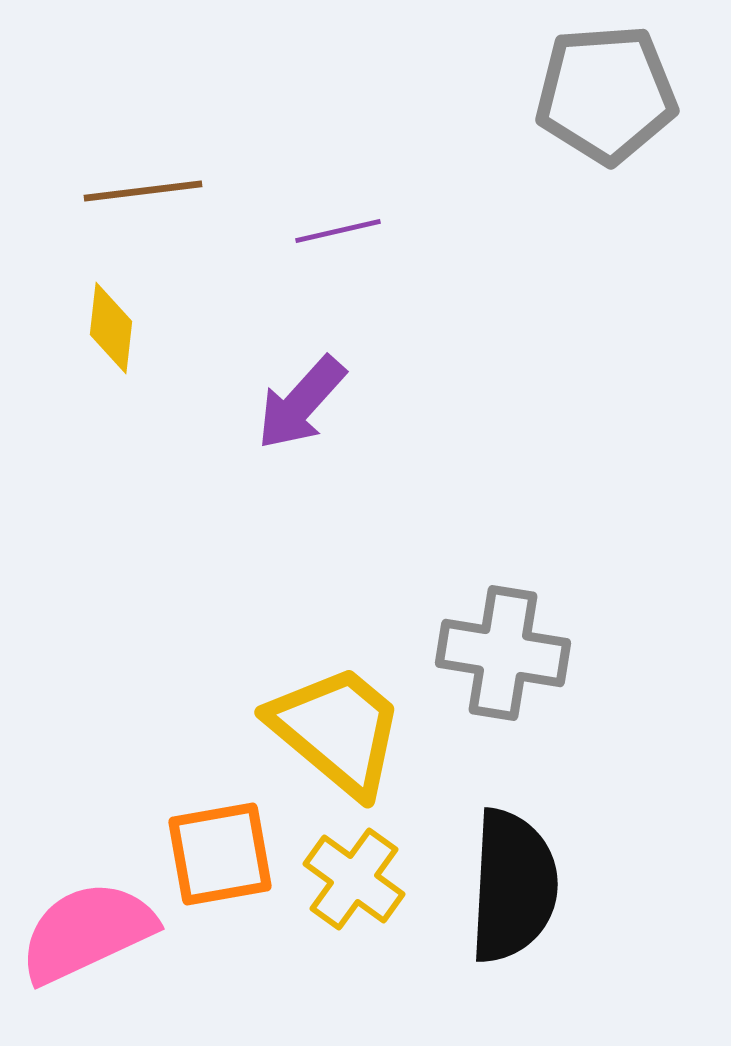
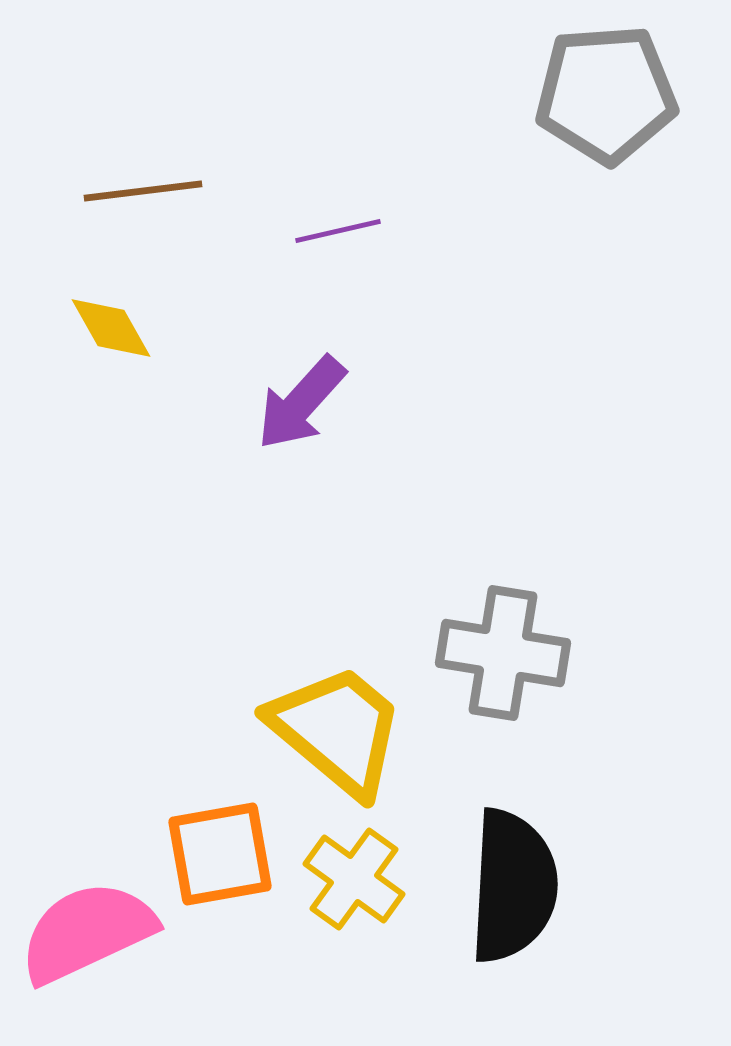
yellow diamond: rotated 36 degrees counterclockwise
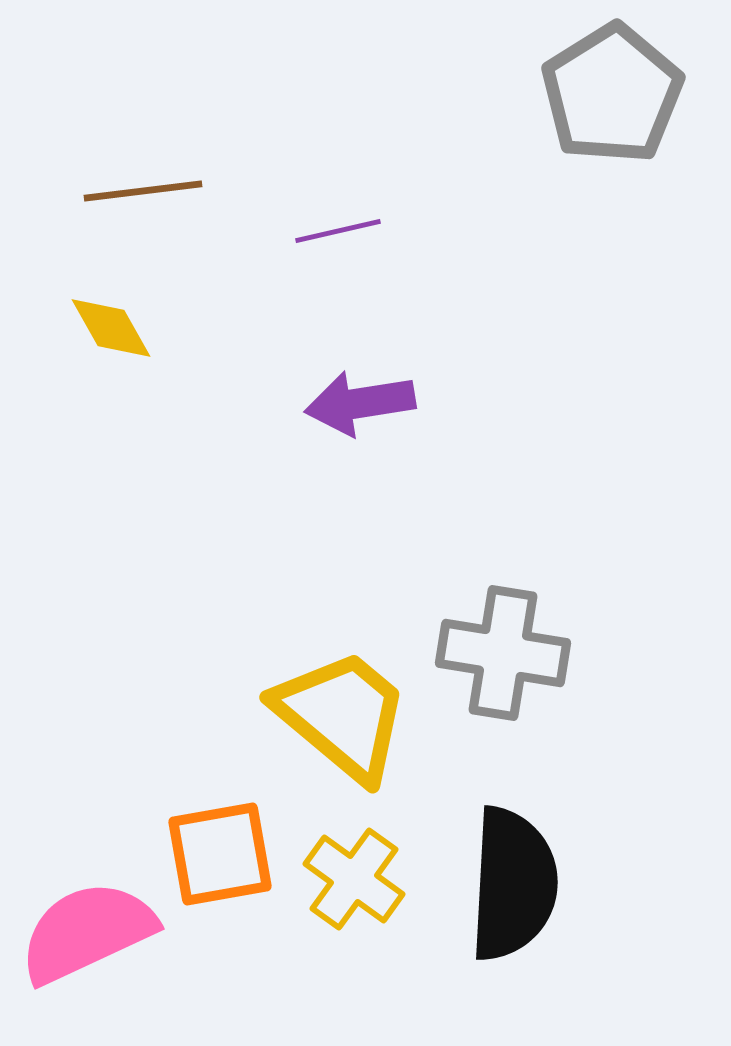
gray pentagon: moved 6 px right; rotated 28 degrees counterclockwise
purple arrow: moved 59 px right; rotated 39 degrees clockwise
yellow trapezoid: moved 5 px right, 15 px up
black semicircle: moved 2 px up
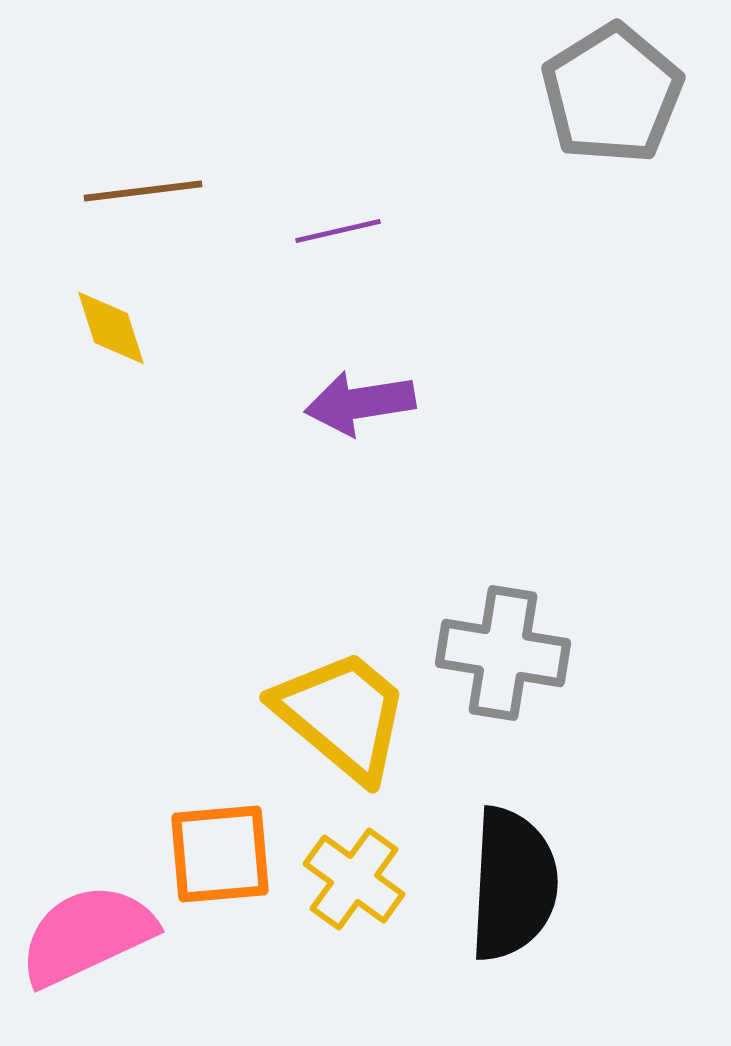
yellow diamond: rotated 12 degrees clockwise
orange square: rotated 5 degrees clockwise
pink semicircle: moved 3 px down
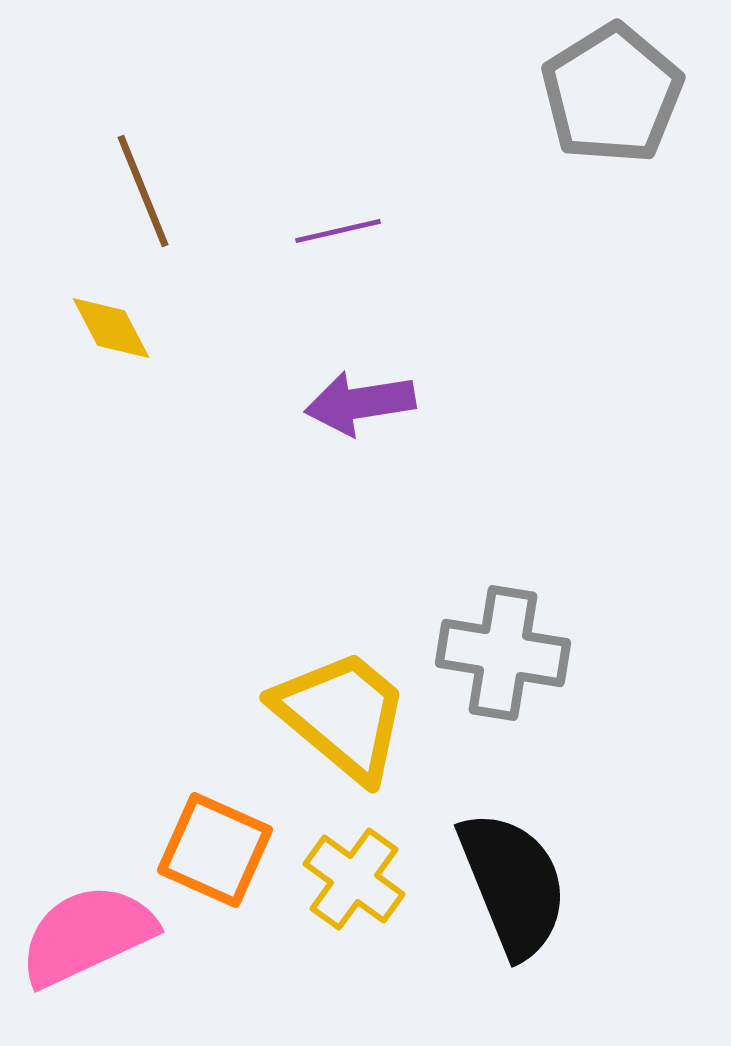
brown line: rotated 75 degrees clockwise
yellow diamond: rotated 10 degrees counterclockwise
orange square: moved 5 px left, 4 px up; rotated 29 degrees clockwise
black semicircle: rotated 25 degrees counterclockwise
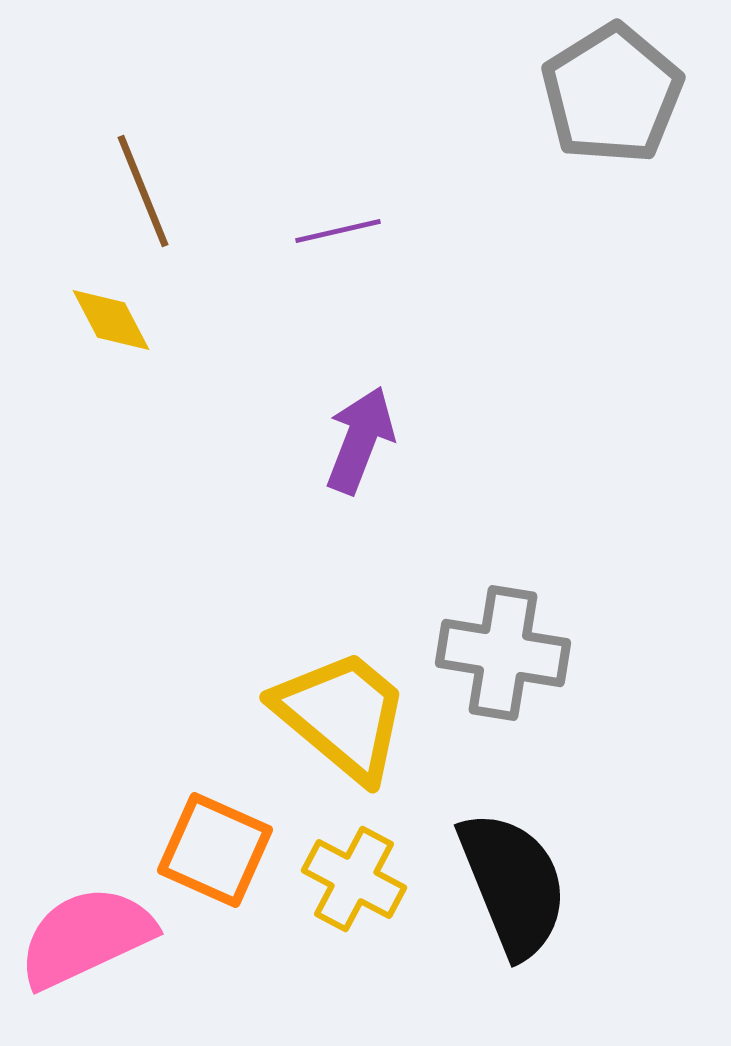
yellow diamond: moved 8 px up
purple arrow: moved 37 px down; rotated 120 degrees clockwise
yellow cross: rotated 8 degrees counterclockwise
pink semicircle: moved 1 px left, 2 px down
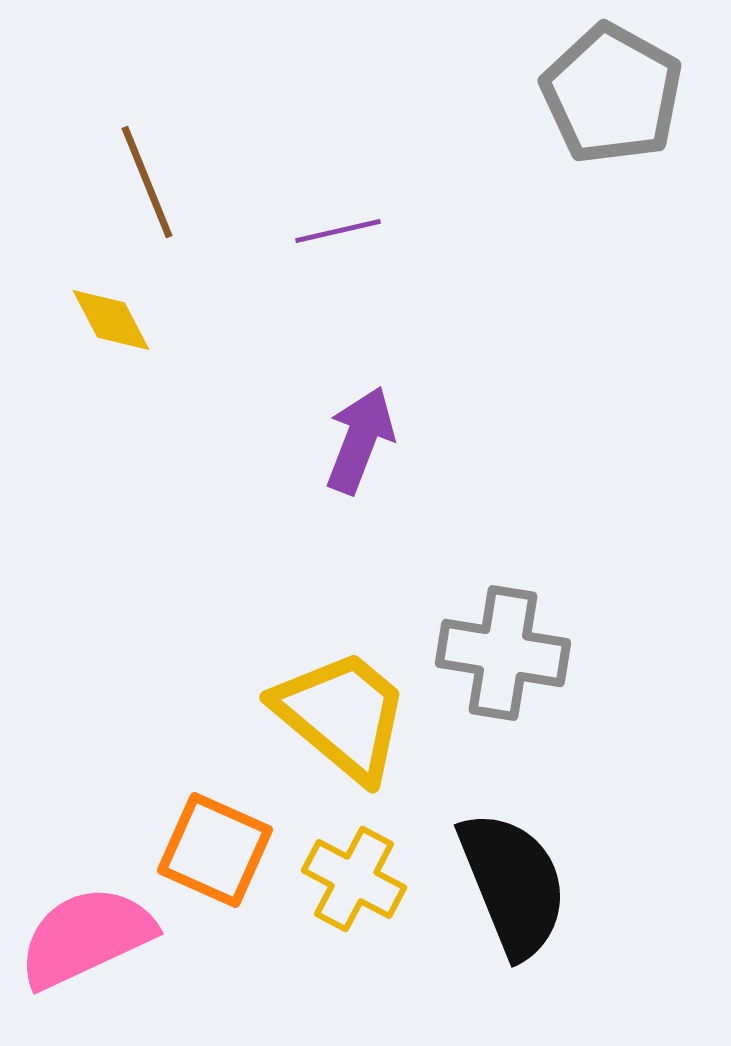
gray pentagon: rotated 11 degrees counterclockwise
brown line: moved 4 px right, 9 px up
